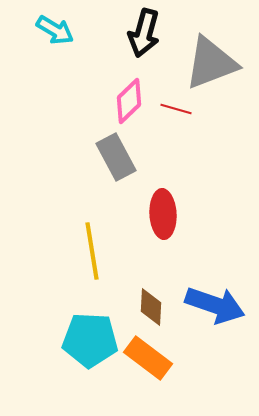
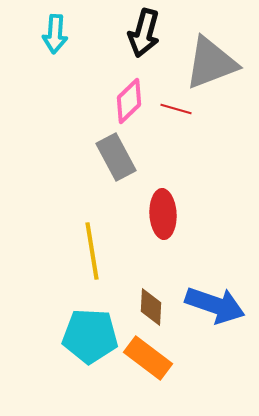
cyan arrow: moved 4 px down; rotated 63 degrees clockwise
cyan pentagon: moved 4 px up
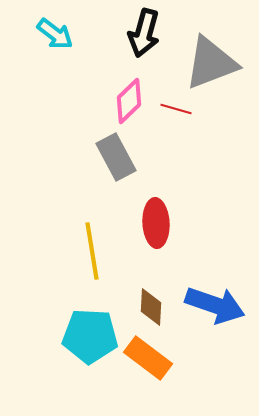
cyan arrow: rotated 57 degrees counterclockwise
red ellipse: moved 7 px left, 9 px down
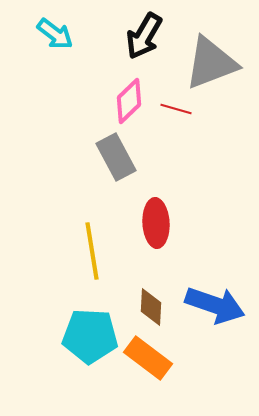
black arrow: moved 3 px down; rotated 15 degrees clockwise
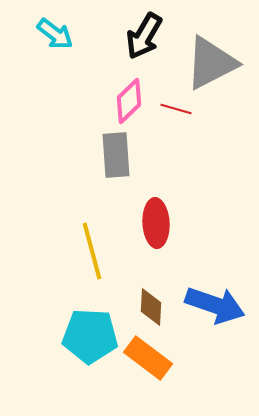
gray triangle: rotated 6 degrees counterclockwise
gray rectangle: moved 2 px up; rotated 24 degrees clockwise
yellow line: rotated 6 degrees counterclockwise
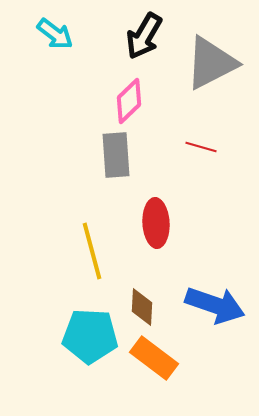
red line: moved 25 px right, 38 px down
brown diamond: moved 9 px left
orange rectangle: moved 6 px right
